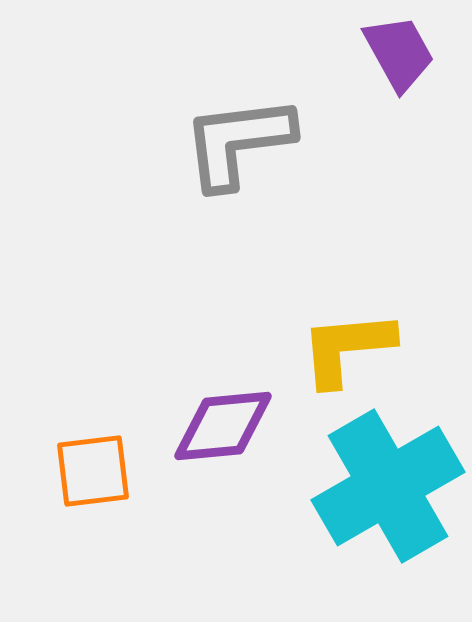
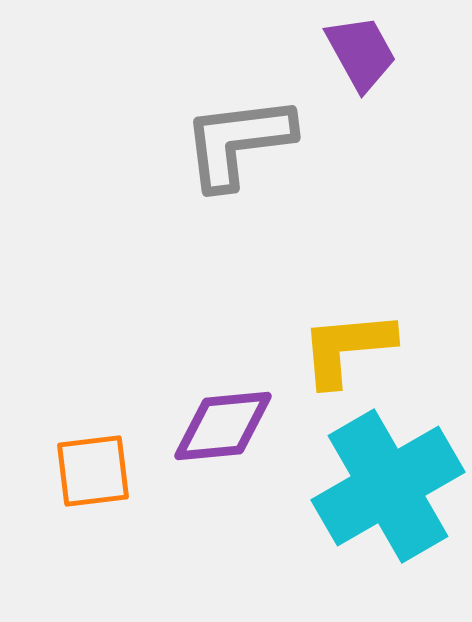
purple trapezoid: moved 38 px left
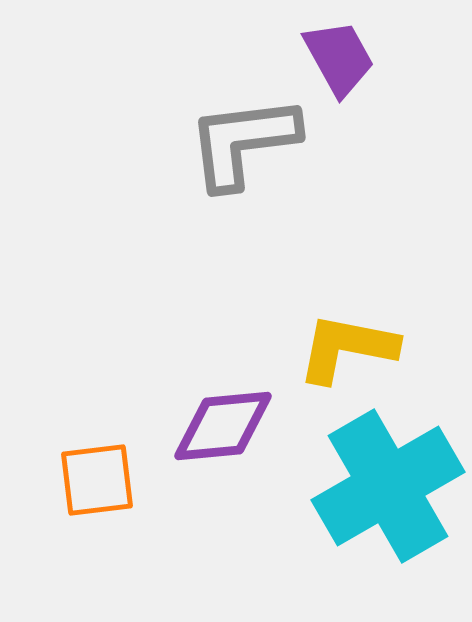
purple trapezoid: moved 22 px left, 5 px down
gray L-shape: moved 5 px right
yellow L-shape: rotated 16 degrees clockwise
orange square: moved 4 px right, 9 px down
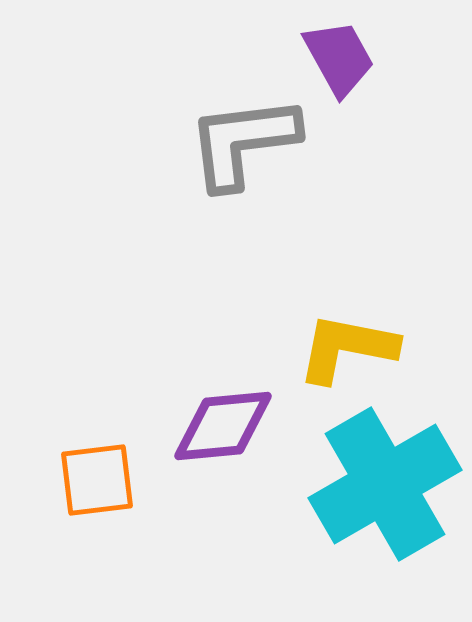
cyan cross: moved 3 px left, 2 px up
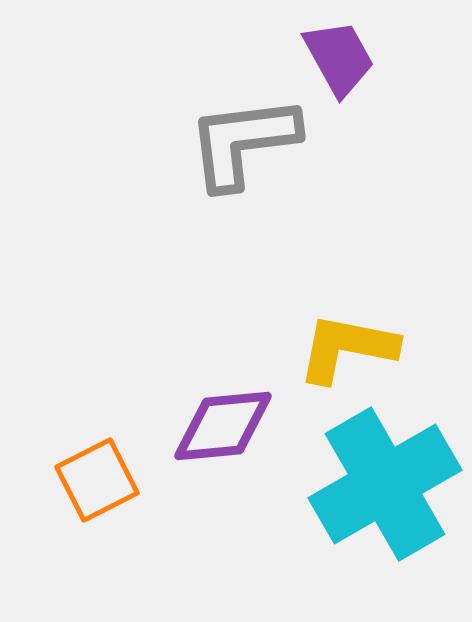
orange square: rotated 20 degrees counterclockwise
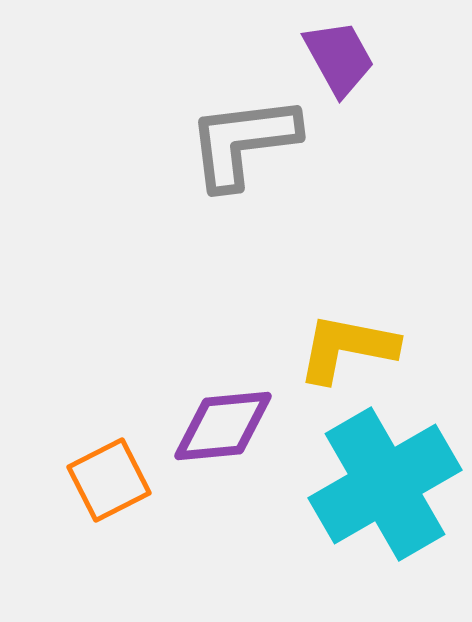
orange square: moved 12 px right
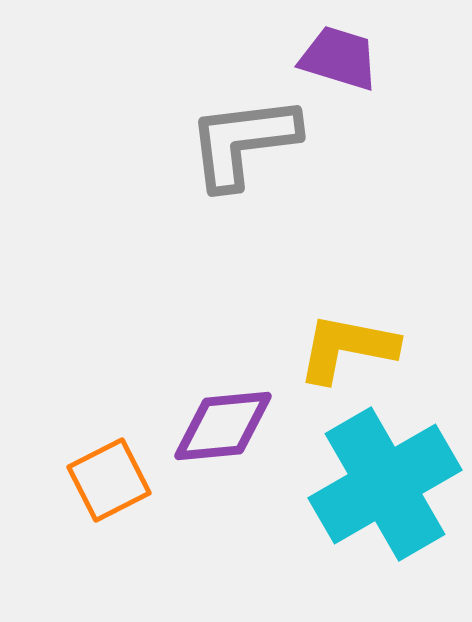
purple trapezoid: rotated 44 degrees counterclockwise
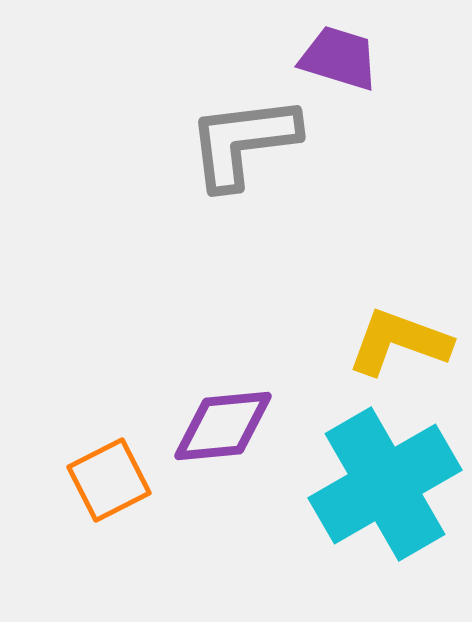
yellow L-shape: moved 52 px right, 6 px up; rotated 9 degrees clockwise
